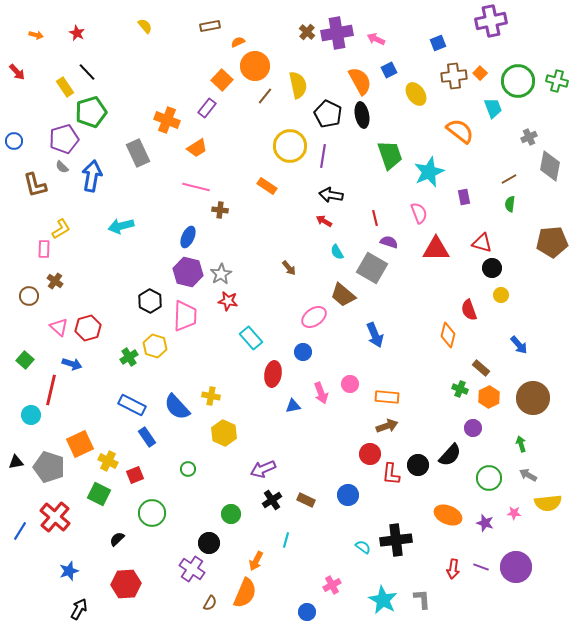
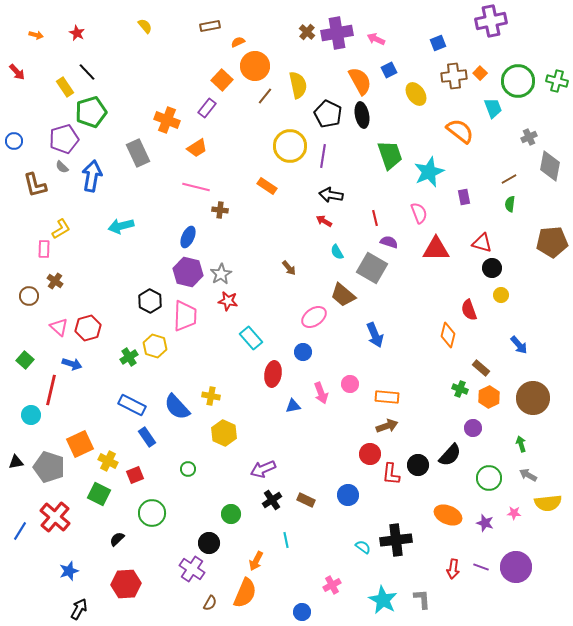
cyan line at (286, 540): rotated 28 degrees counterclockwise
blue circle at (307, 612): moved 5 px left
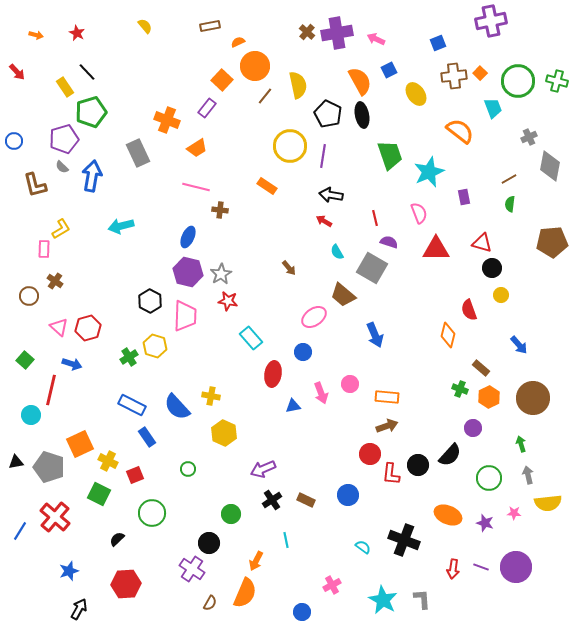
gray arrow at (528, 475): rotated 48 degrees clockwise
black cross at (396, 540): moved 8 px right; rotated 28 degrees clockwise
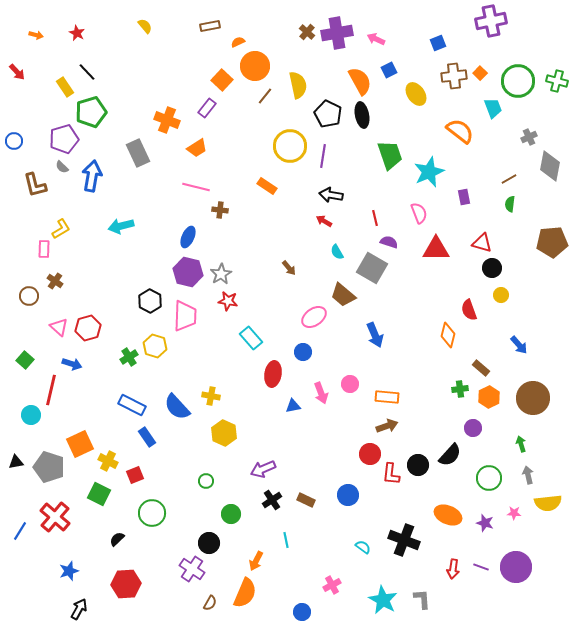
green cross at (460, 389): rotated 28 degrees counterclockwise
green circle at (188, 469): moved 18 px right, 12 px down
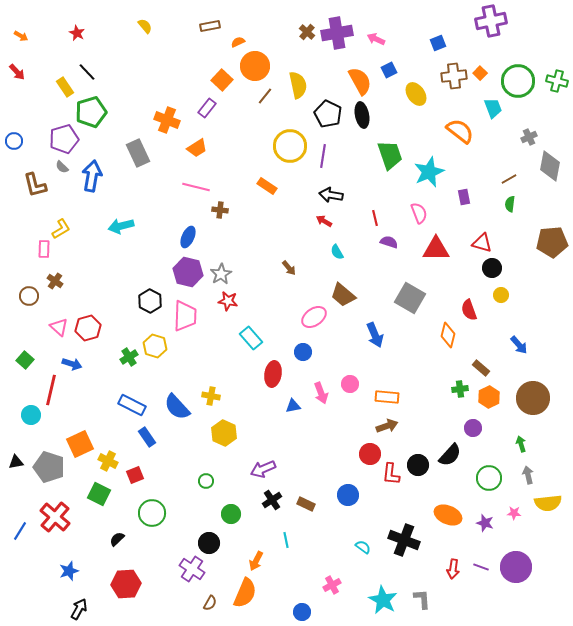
orange arrow at (36, 35): moved 15 px left, 1 px down; rotated 16 degrees clockwise
gray square at (372, 268): moved 38 px right, 30 px down
brown rectangle at (306, 500): moved 4 px down
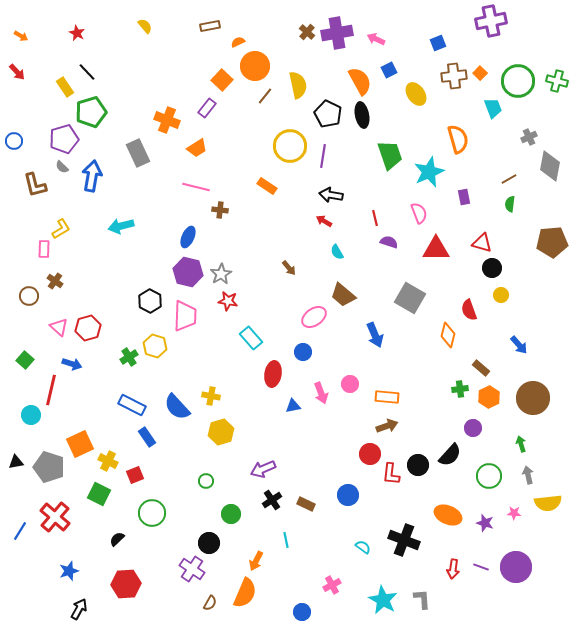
orange semicircle at (460, 131): moved 2 px left, 8 px down; rotated 36 degrees clockwise
yellow hexagon at (224, 433): moved 3 px left, 1 px up; rotated 20 degrees clockwise
green circle at (489, 478): moved 2 px up
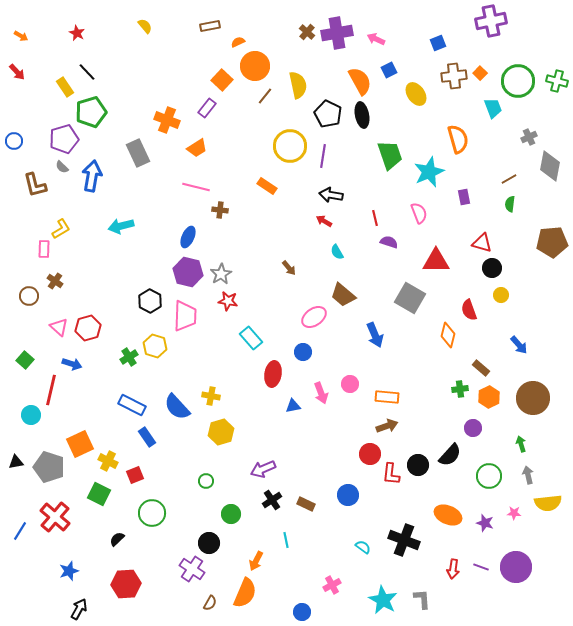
red triangle at (436, 249): moved 12 px down
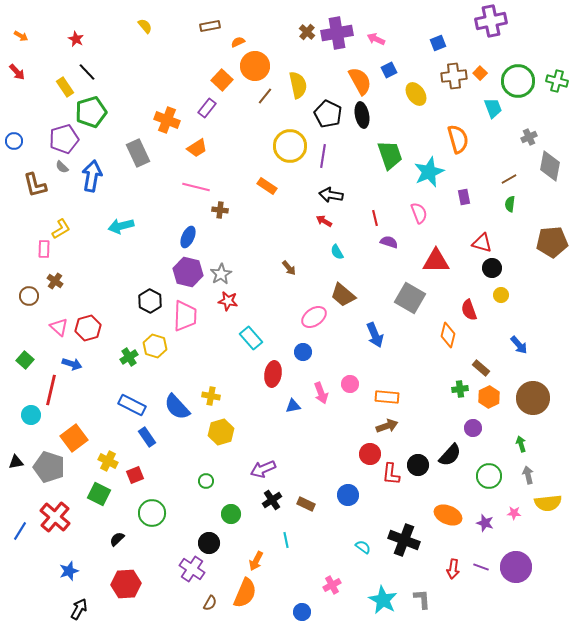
red star at (77, 33): moved 1 px left, 6 px down
orange square at (80, 444): moved 6 px left, 6 px up; rotated 12 degrees counterclockwise
